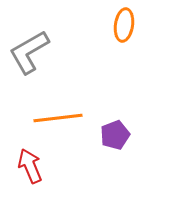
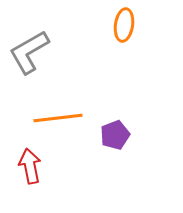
red arrow: rotated 12 degrees clockwise
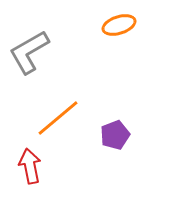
orange ellipse: moved 5 px left; rotated 64 degrees clockwise
orange line: rotated 33 degrees counterclockwise
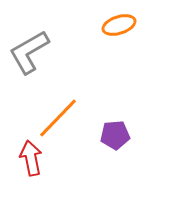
orange line: rotated 6 degrees counterclockwise
purple pentagon: rotated 16 degrees clockwise
red arrow: moved 1 px right, 8 px up
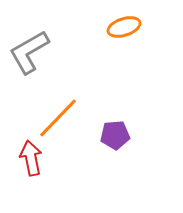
orange ellipse: moved 5 px right, 2 px down
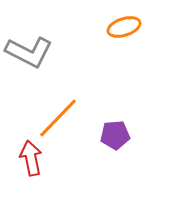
gray L-shape: rotated 123 degrees counterclockwise
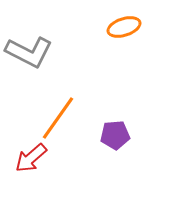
orange line: rotated 9 degrees counterclockwise
red arrow: rotated 120 degrees counterclockwise
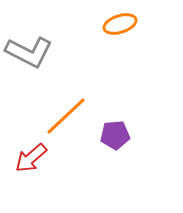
orange ellipse: moved 4 px left, 3 px up
orange line: moved 8 px right, 2 px up; rotated 12 degrees clockwise
